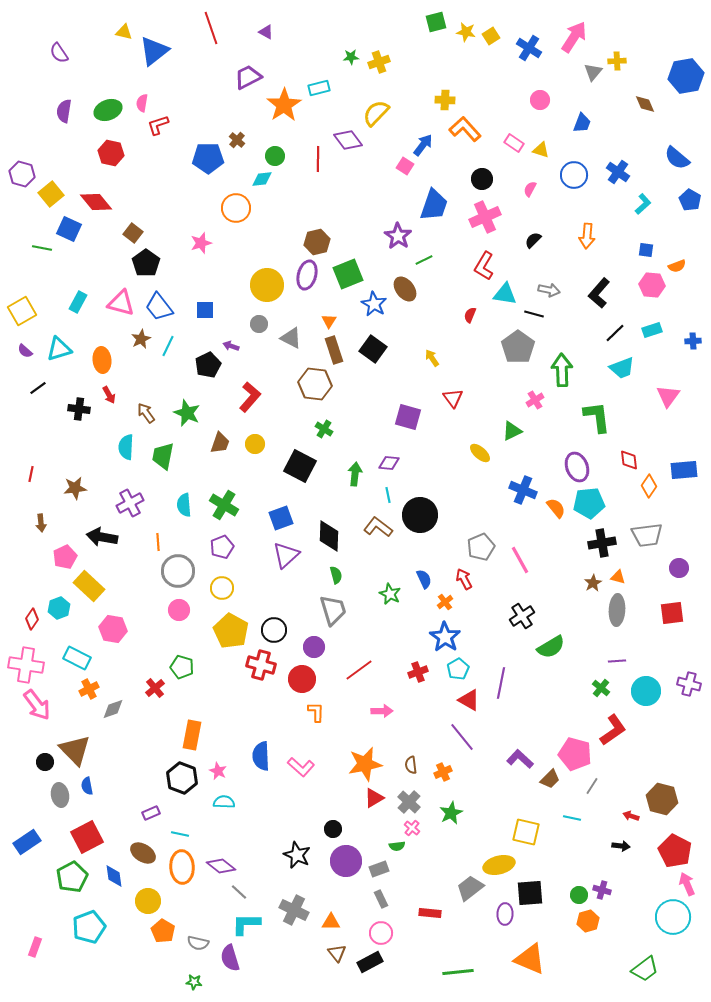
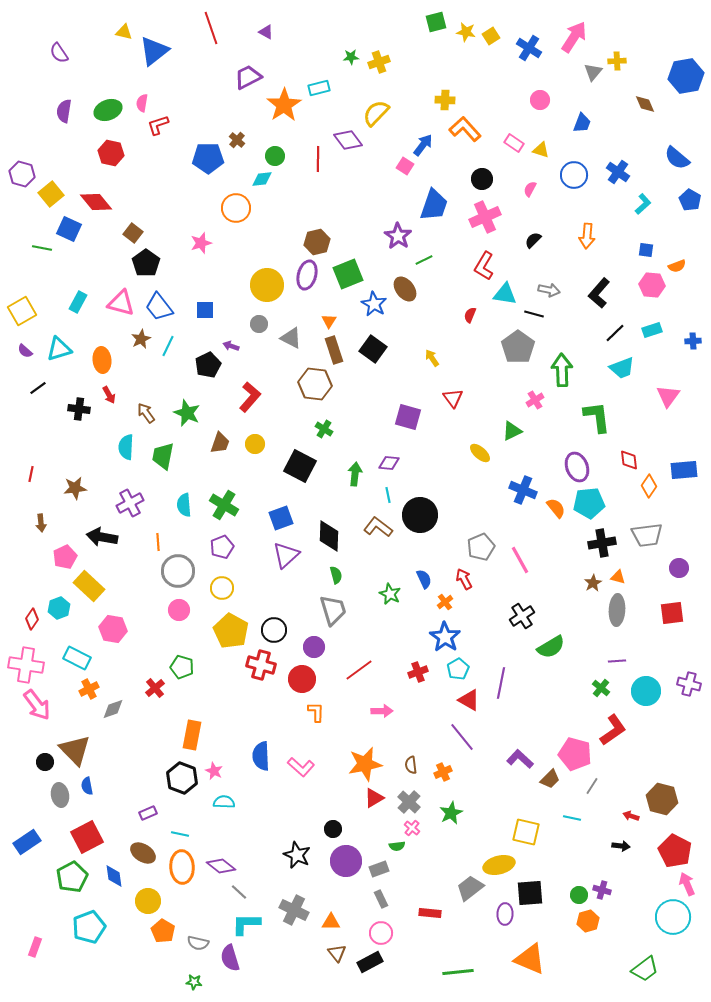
pink star at (218, 771): moved 4 px left
purple rectangle at (151, 813): moved 3 px left
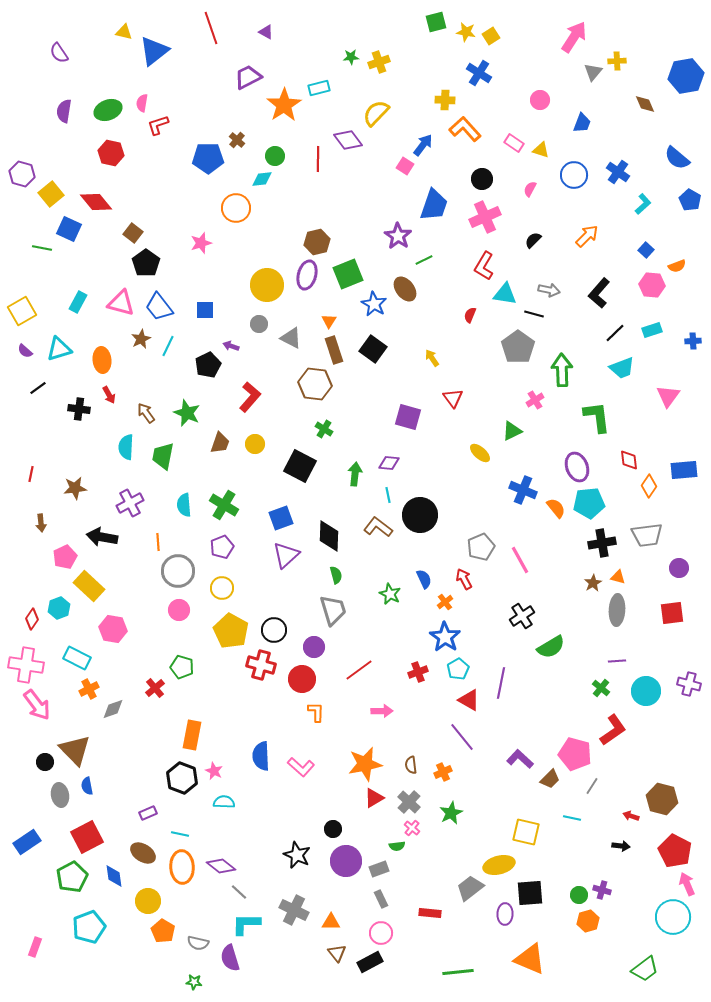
blue cross at (529, 48): moved 50 px left, 25 px down
orange arrow at (587, 236): rotated 140 degrees counterclockwise
blue square at (646, 250): rotated 35 degrees clockwise
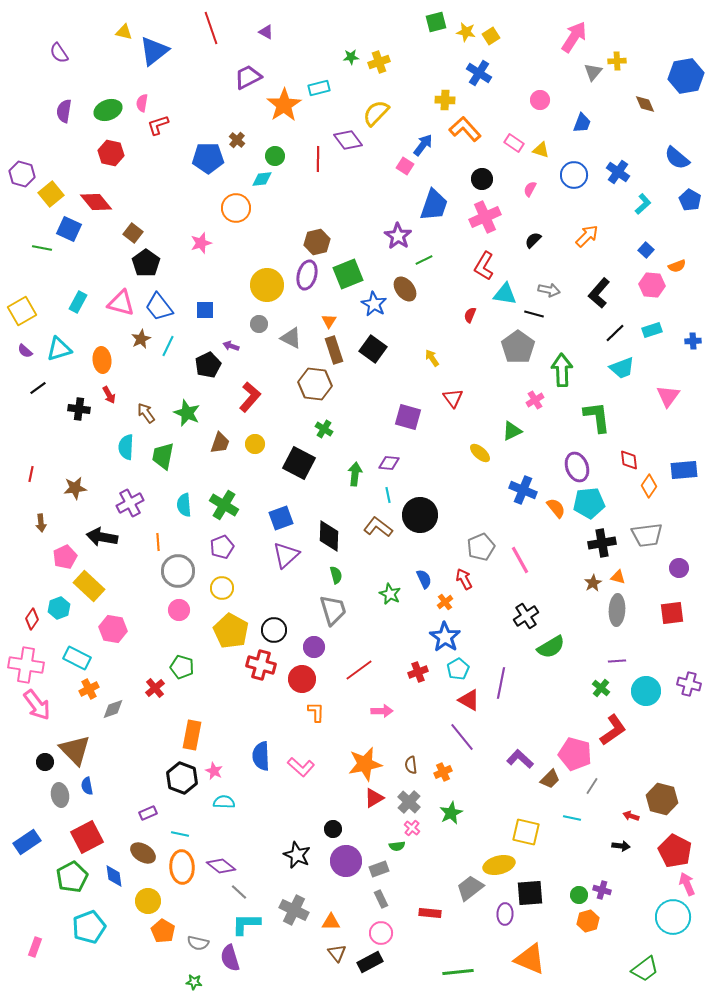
black square at (300, 466): moved 1 px left, 3 px up
black cross at (522, 616): moved 4 px right
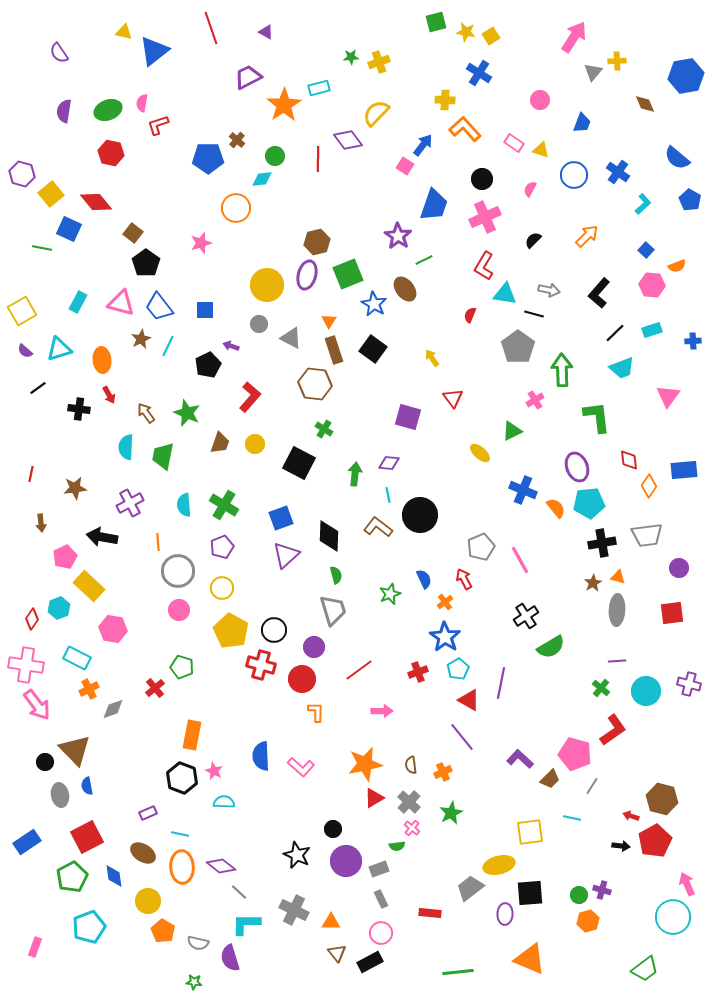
green star at (390, 594): rotated 25 degrees clockwise
yellow square at (526, 832): moved 4 px right; rotated 20 degrees counterclockwise
red pentagon at (675, 851): moved 20 px left, 10 px up; rotated 16 degrees clockwise
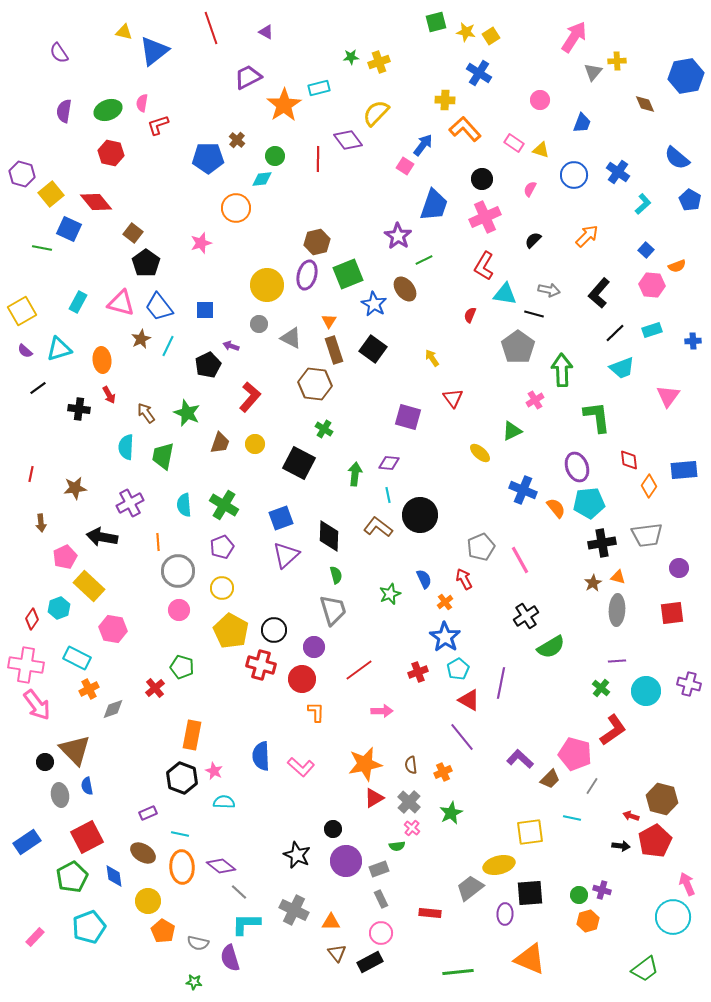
pink rectangle at (35, 947): moved 10 px up; rotated 24 degrees clockwise
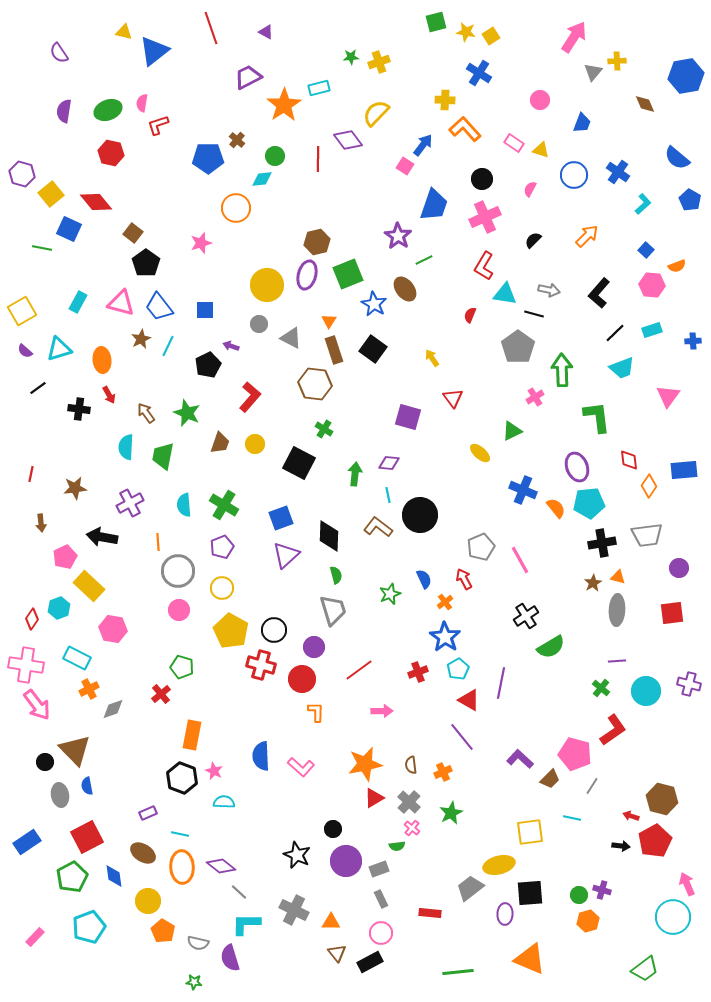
pink cross at (535, 400): moved 3 px up
red cross at (155, 688): moved 6 px right, 6 px down
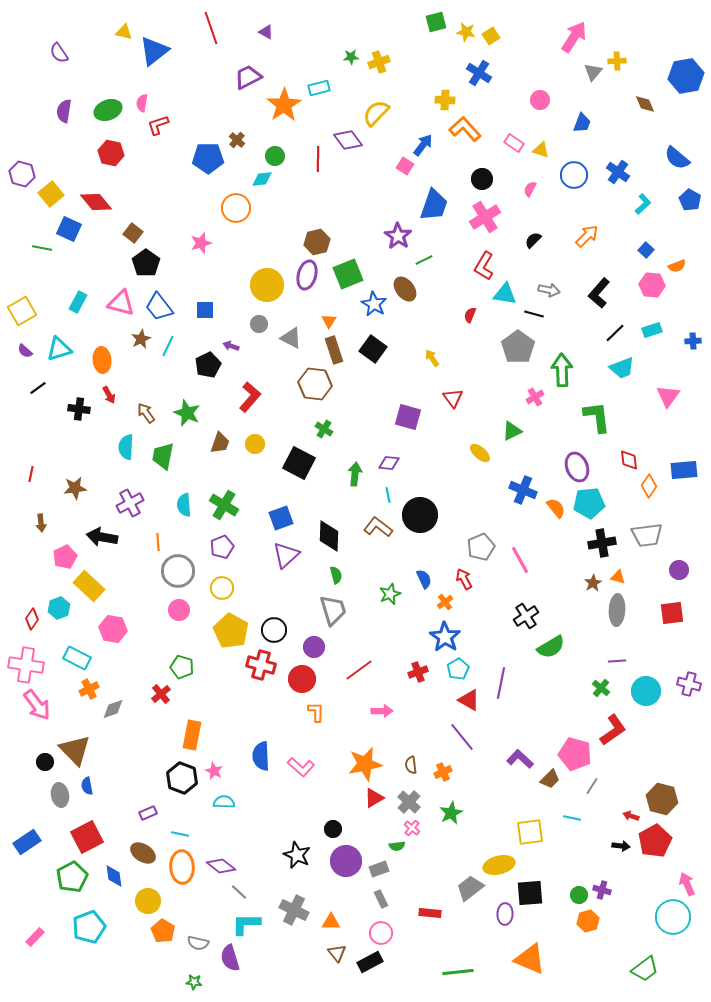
pink cross at (485, 217): rotated 8 degrees counterclockwise
purple circle at (679, 568): moved 2 px down
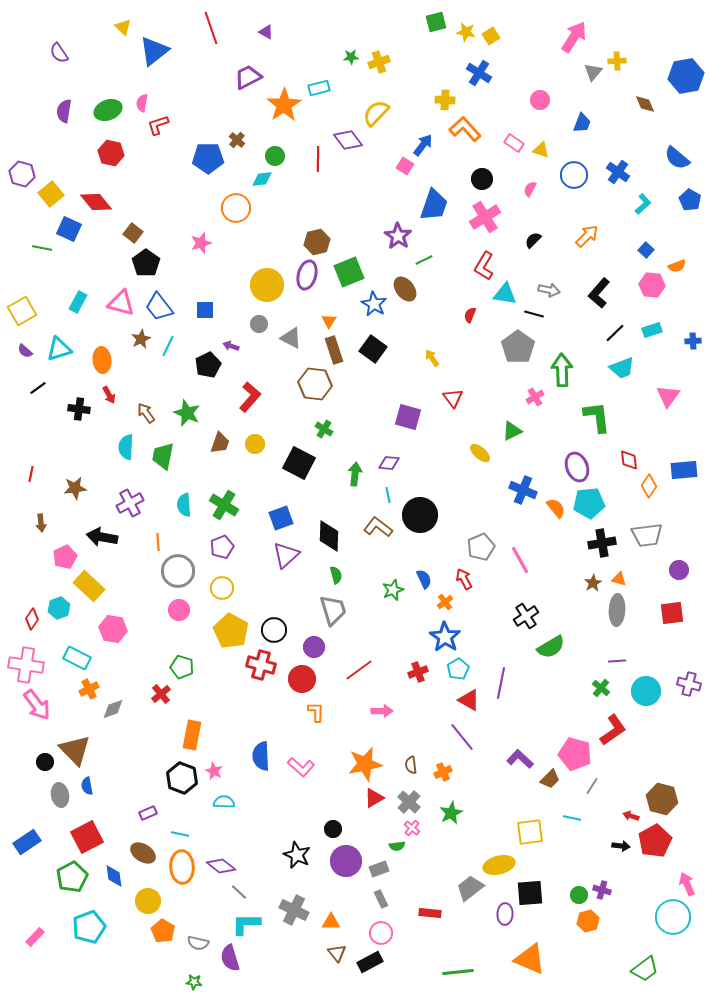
yellow triangle at (124, 32): moved 1 px left, 5 px up; rotated 30 degrees clockwise
green square at (348, 274): moved 1 px right, 2 px up
orange triangle at (618, 577): moved 1 px right, 2 px down
green star at (390, 594): moved 3 px right, 4 px up
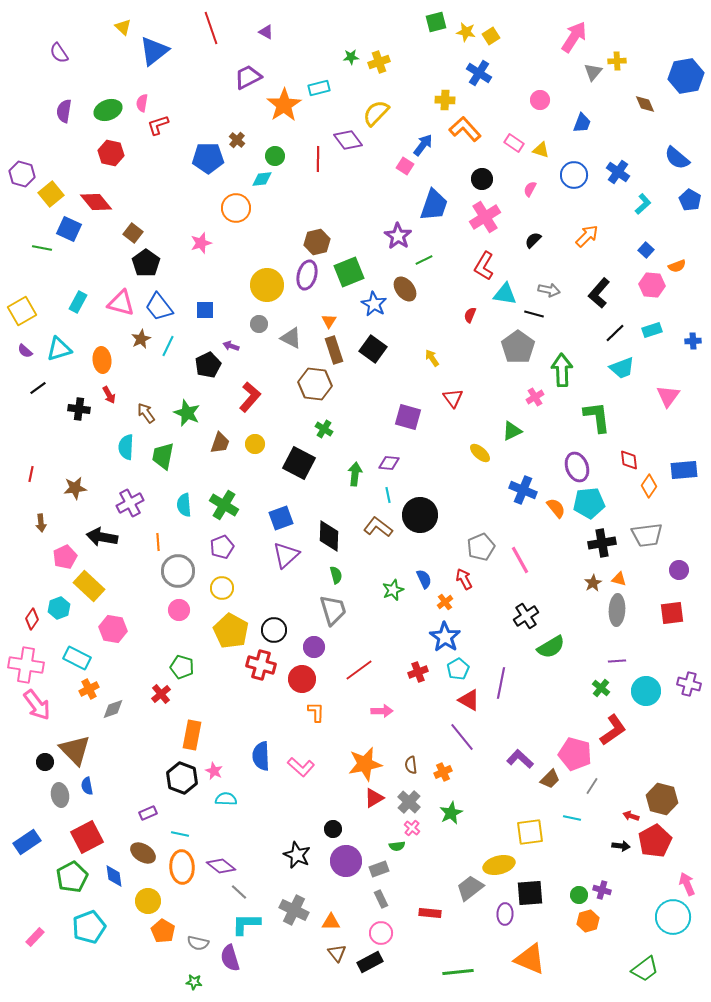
cyan semicircle at (224, 802): moved 2 px right, 3 px up
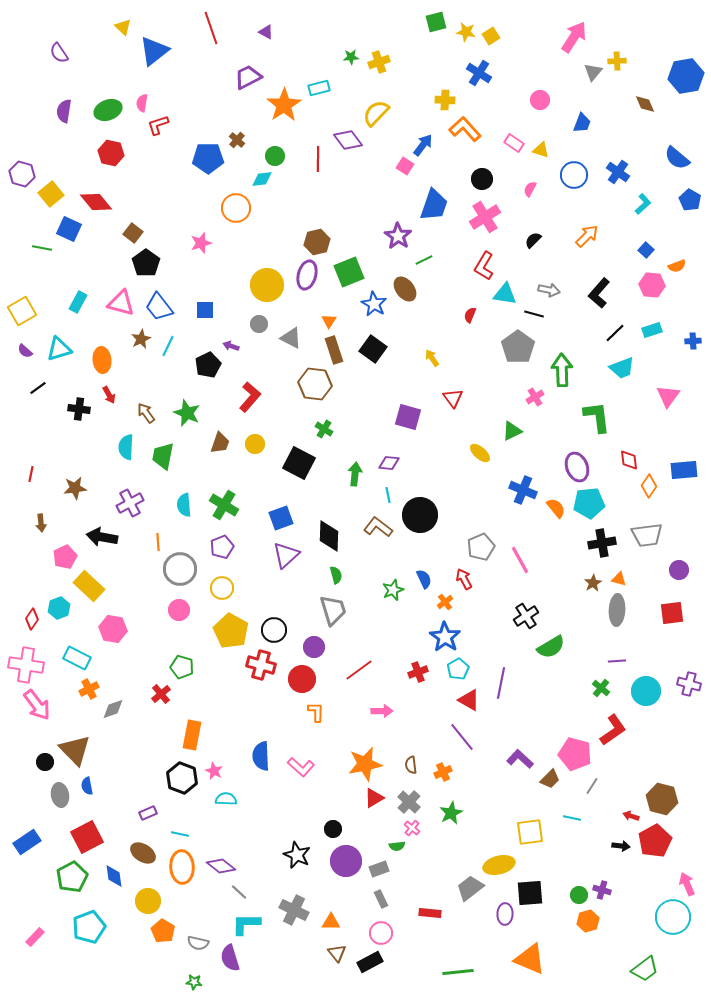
gray circle at (178, 571): moved 2 px right, 2 px up
